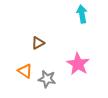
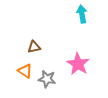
brown triangle: moved 4 px left, 4 px down; rotated 16 degrees clockwise
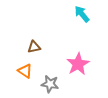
cyan arrow: rotated 30 degrees counterclockwise
pink star: rotated 10 degrees clockwise
gray star: moved 3 px right, 5 px down
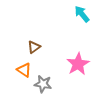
brown triangle: rotated 24 degrees counterclockwise
orange triangle: moved 1 px left, 1 px up
gray star: moved 7 px left
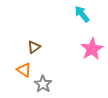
pink star: moved 14 px right, 15 px up
gray star: rotated 24 degrees clockwise
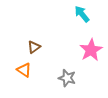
pink star: moved 1 px left, 1 px down
gray star: moved 24 px right, 6 px up; rotated 18 degrees counterclockwise
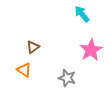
brown triangle: moved 1 px left
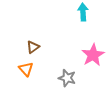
cyan arrow: moved 1 px right, 2 px up; rotated 36 degrees clockwise
pink star: moved 2 px right, 5 px down
orange triangle: moved 2 px right, 1 px up; rotated 14 degrees clockwise
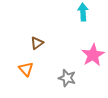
brown triangle: moved 4 px right, 4 px up
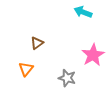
cyan arrow: rotated 66 degrees counterclockwise
orange triangle: rotated 21 degrees clockwise
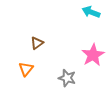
cyan arrow: moved 8 px right
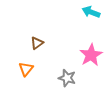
pink star: moved 2 px left
